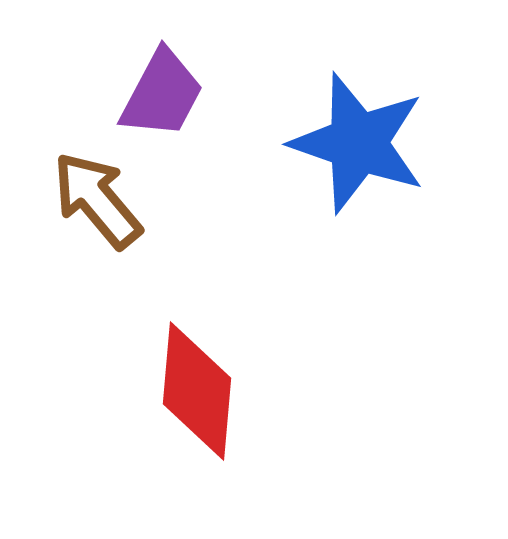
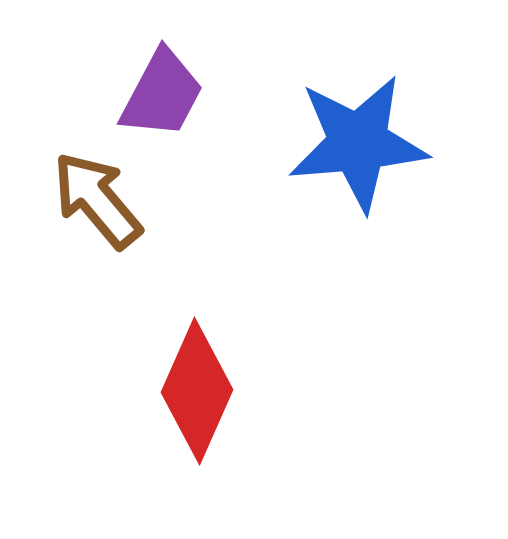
blue star: rotated 24 degrees counterclockwise
red diamond: rotated 19 degrees clockwise
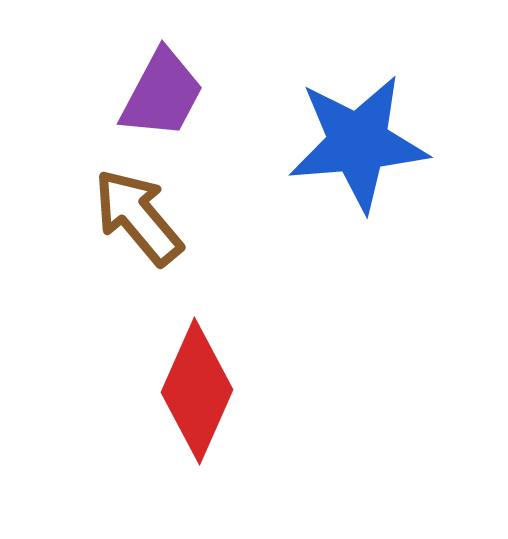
brown arrow: moved 41 px right, 17 px down
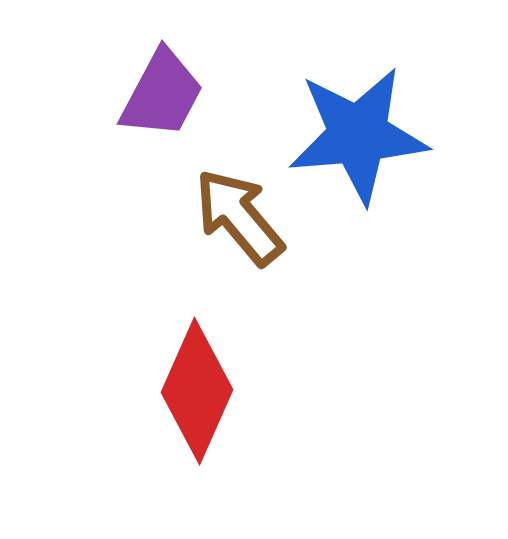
blue star: moved 8 px up
brown arrow: moved 101 px right
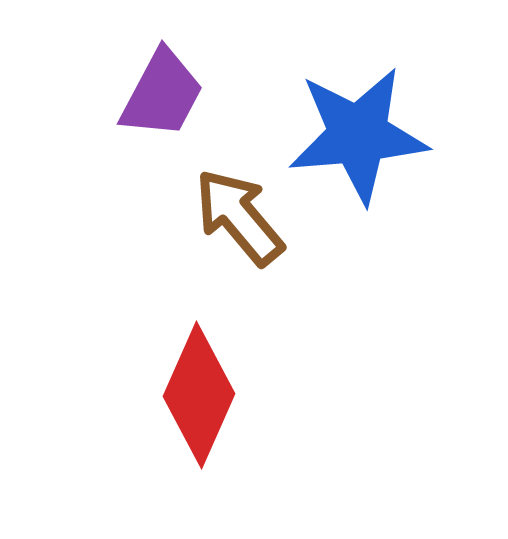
red diamond: moved 2 px right, 4 px down
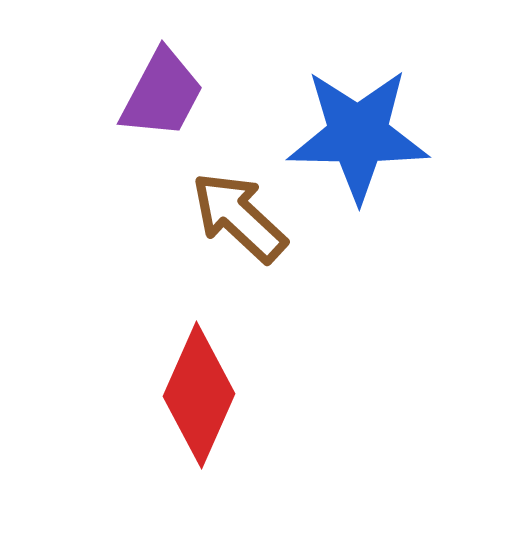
blue star: rotated 6 degrees clockwise
brown arrow: rotated 7 degrees counterclockwise
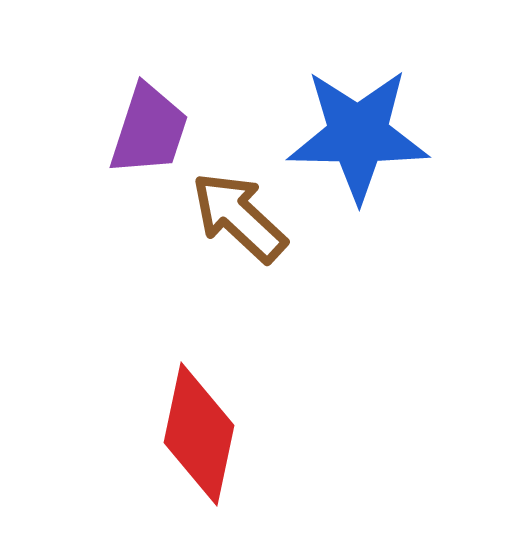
purple trapezoid: moved 13 px left, 36 px down; rotated 10 degrees counterclockwise
red diamond: moved 39 px down; rotated 12 degrees counterclockwise
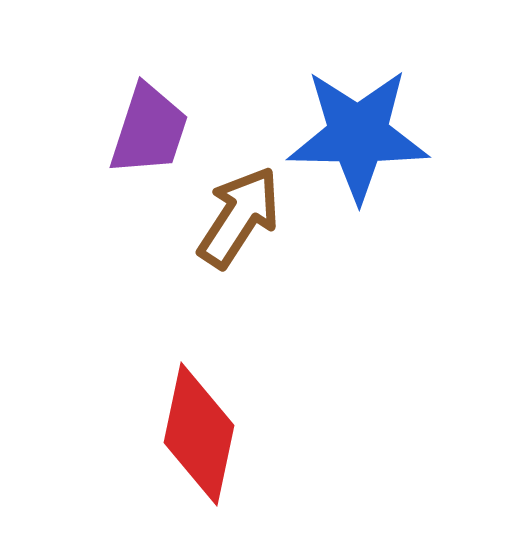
brown arrow: rotated 80 degrees clockwise
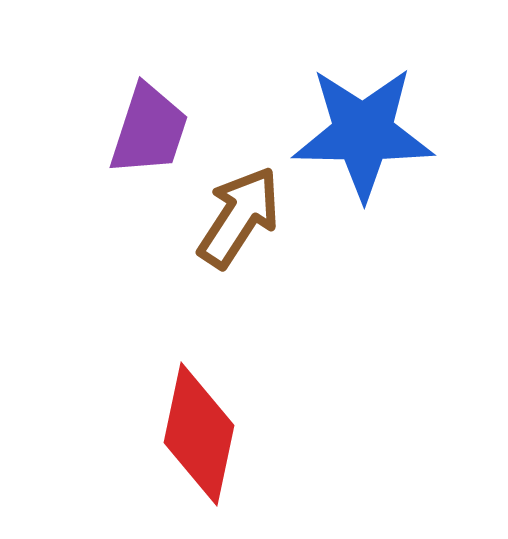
blue star: moved 5 px right, 2 px up
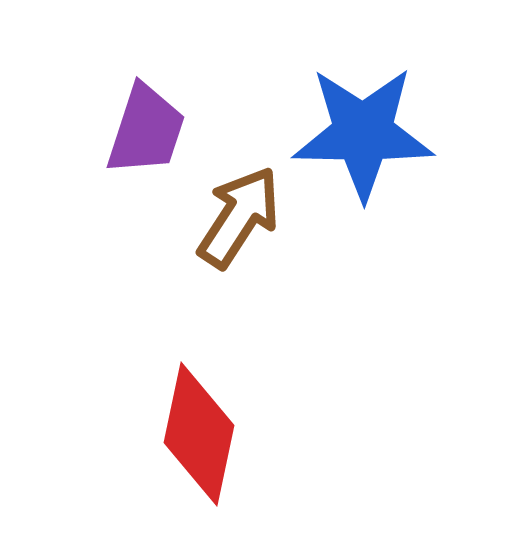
purple trapezoid: moved 3 px left
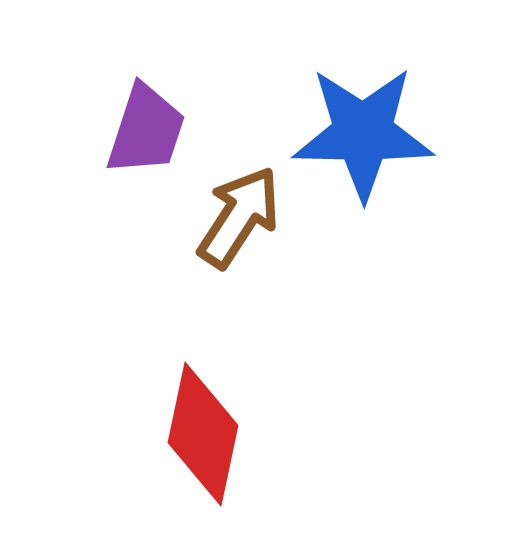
red diamond: moved 4 px right
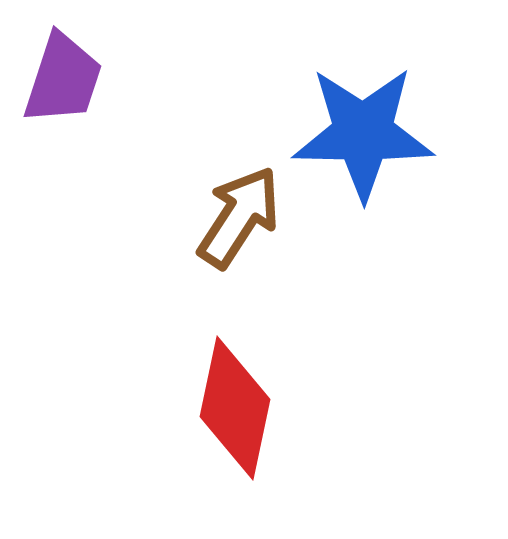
purple trapezoid: moved 83 px left, 51 px up
red diamond: moved 32 px right, 26 px up
